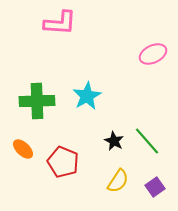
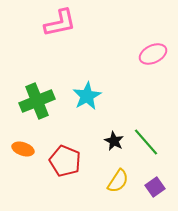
pink L-shape: rotated 16 degrees counterclockwise
green cross: rotated 20 degrees counterclockwise
green line: moved 1 px left, 1 px down
orange ellipse: rotated 25 degrees counterclockwise
red pentagon: moved 2 px right, 1 px up
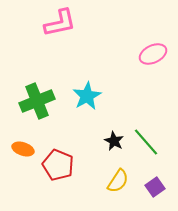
red pentagon: moved 7 px left, 4 px down
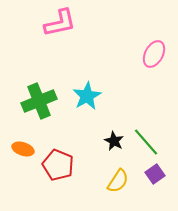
pink ellipse: moved 1 px right; rotated 36 degrees counterclockwise
green cross: moved 2 px right
purple square: moved 13 px up
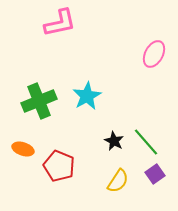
red pentagon: moved 1 px right, 1 px down
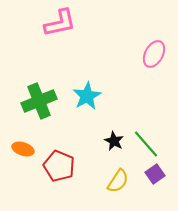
green line: moved 2 px down
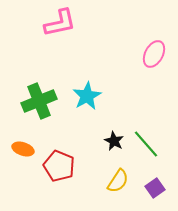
purple square: moved 14 px down
